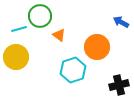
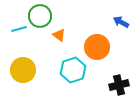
yellow circle: moved 7 px right, 13 px down
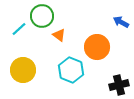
green circle: moved 2 px right
cyan line: rotated 28 degrees counterclockwise
cyan hexagon: moved 2 px left; rotated 20 degrees counterclockwise
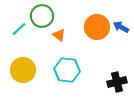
blue arrow: moved 5 px down
orange circle: moved 20 px up
cyan hexagon: moved 4 px left; rotated 15 degrees counterclockwise
black cross: moved 2 px left, 3 px up
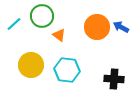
cyan line: moved 5 px left, 5 px up
yellow circle: moved 8 px right, 5 px up
black cross: moved 3 px left, 3 px up; rotated 18 degrees clockwise
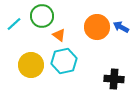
cyan hexagon: moved 3 px left, 9 px up; rotated 20 degrees counterclockwise
